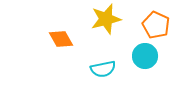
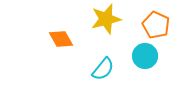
cyan semicircle: rotated 40 degrees counterclockwise
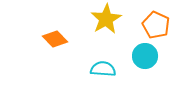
yellow star: rotated 16 degrees counterclockwise
orange diamond: moved 6 px left; rotated 15 degrees counterclockwise
cyan semicircle: rotated 125 degrees counterclockwise
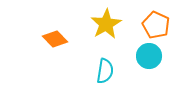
yellow star: moved 5 px down
cyan circle: moved 4 px right
cyan semicircle: moved 2 px right, 2 px down; rotated 95 degrees clockwise
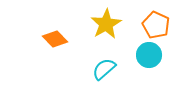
cyan circle: moved 1 px up
cyan semicircle: moved 1 px left, 2 px up; rotated 140 degrees counterclockwise
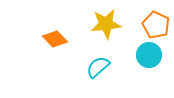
yellow star: rotated 24 degrees clockwise
cyan semicircle: moved 6 px left, 2 px up
